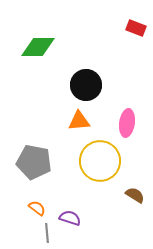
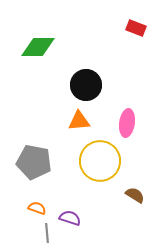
orange semicircle: rotated 18 degrees counterclockwise
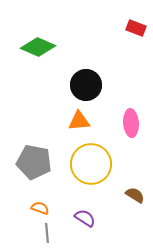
green diamond: rotated 24 degrees clockwise
pink ellipse: moved 4 px right; rotated 12 degrees counterclockwise
yellow circle: moved 9 px left, 3 px down
orange semicircle: moved 3 px right
purple semicircle: moved 15 px right; rotated 15 degrees clockwise
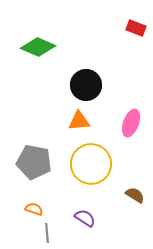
pink ellipse: rotated 24 degrees clockwise
orange semicircle: moved 6 px left, 1 px down
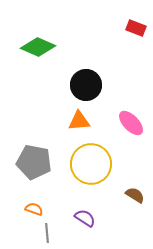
pink ellipse: rotated 64 degrees counterclockwise
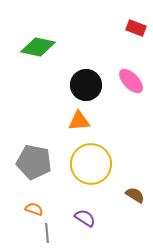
green diamond: rotated 12 degrees counterclockwise
pink ellipse: moved 42 px up
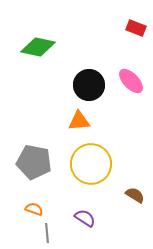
black circle: moved 3 px right
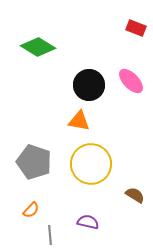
green diamond: rotated 20 degrees clockwise
orange triangle: rotated 15 degrees clockwise
gray pentagon: rotated 8 degrees clockwise
orange semicircle: moved 3 px left, 1 px down; rotated 114 degrees clockwise
purple semicircle: moved 3 px right, 4 px down; rotated 20 degrees counterclockwise
gray line: moved 3 px right, 2 px down
